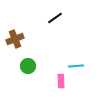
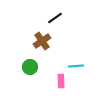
brown cross: moved 27 px right, 2 px down; rotated 12 degrees counterclockwise
green circle: moved 2 px right, 1 px down
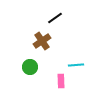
cyan line: moved 1 px up
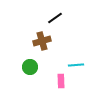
brown cross: rotated 18 degrees clockwise
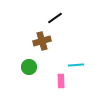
green circle: moved 1 px left
